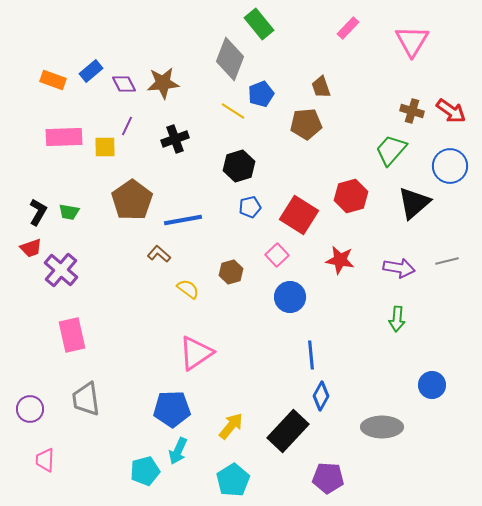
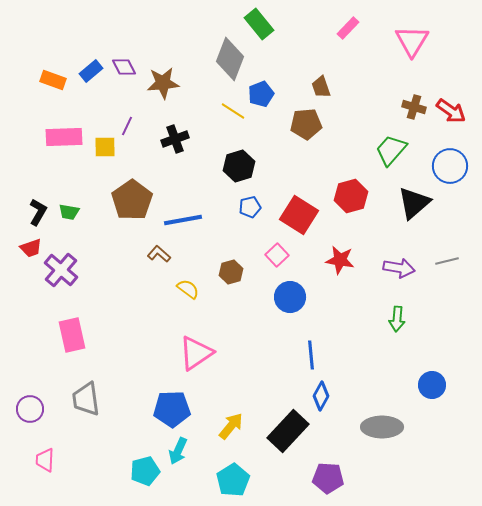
purple diamond at (124, 84): moved 17 px up
brown cross at (412, 111): moved 2 px right, 4 px up
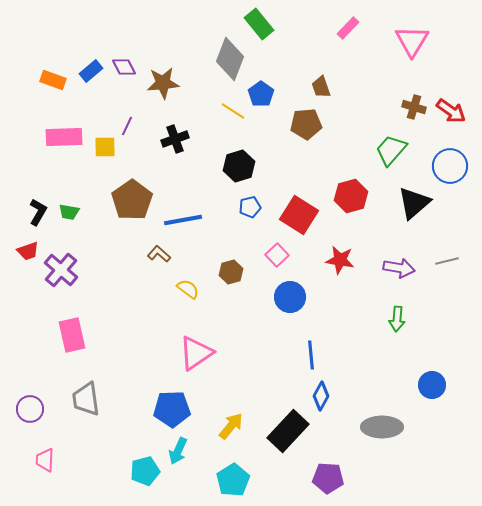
blue pentagon at (261, 94): rotated 15 degrees counterclockwise
red trapezoid at (31, 248): moved 3 px left, 3 px down
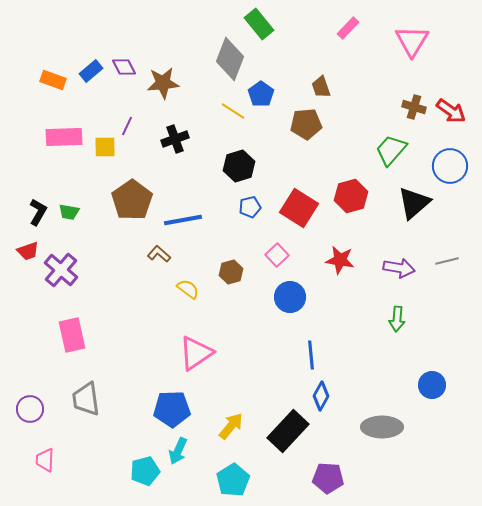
red square at (299, 215): moved 7 px up
